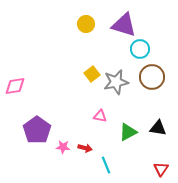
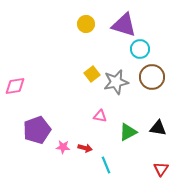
purple pentagon: rotated 16 degrees clockwise
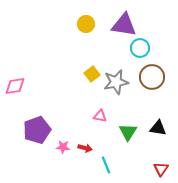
purple triangle: rotated 8 degrees counterclockwise
cyan circle: moved 1 px up
green triangle: rotated 30 degrees counterclockwise
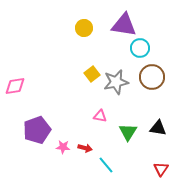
yellow circle: moved 2 px left, 4 px down
cyan line: rotated 18 degrees counterclockwise
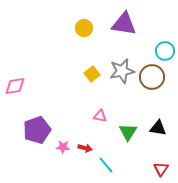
purple triangle: moved 1 px up
cyan circle: moved 25 px right, 3 px down
gray star: moved 6 px right, 11 px up
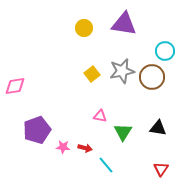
green triangle: moved 5 px left
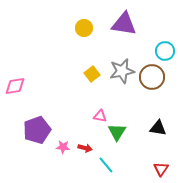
green triangle: moved 6 px left
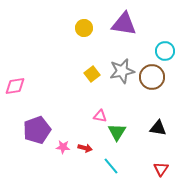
cyan line: moved 5 px right, 1 px down
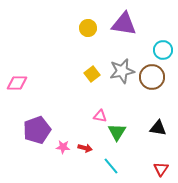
yellow circle: moved 4 px right
cyan circle: moved 2 px left, 1 px up
pink diamond: moved 2 px right, 3 px up; rotated 10 degrees clockwise
